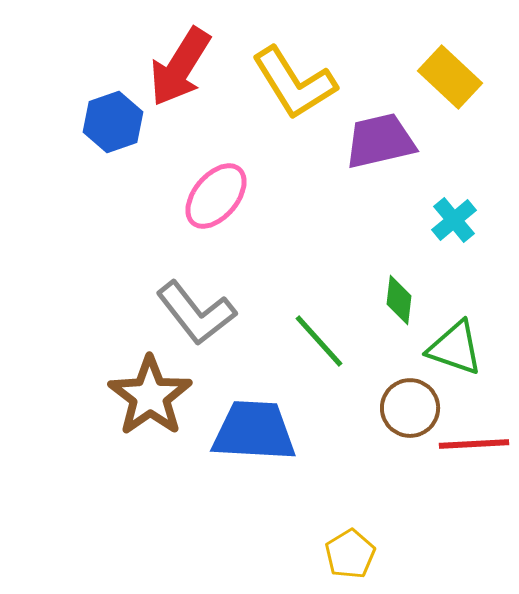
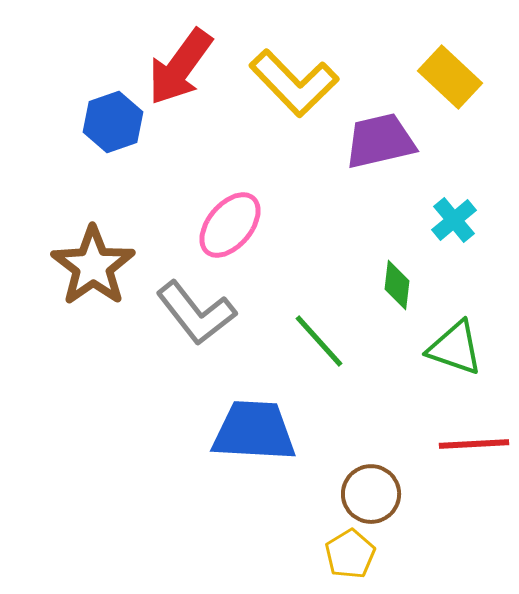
red arrow: rotated 4 degrees clockwise
yellow L-shape: rotated 12 degrees counterclockwise
pink ellipse: moved 14 px right, 29 px down
green diamond: moved 2 px left, 15 px up
brown star: moved 57 px left, 130 px up
brown circle: moved 39 px left, 86 px down
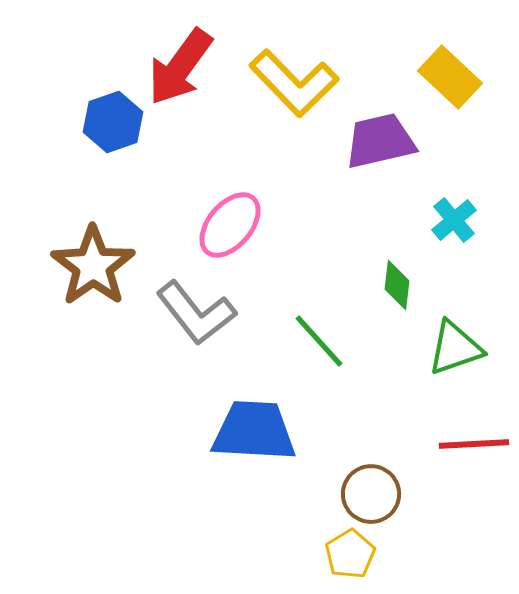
green triangle: rotated 38 degrees counterclockwise
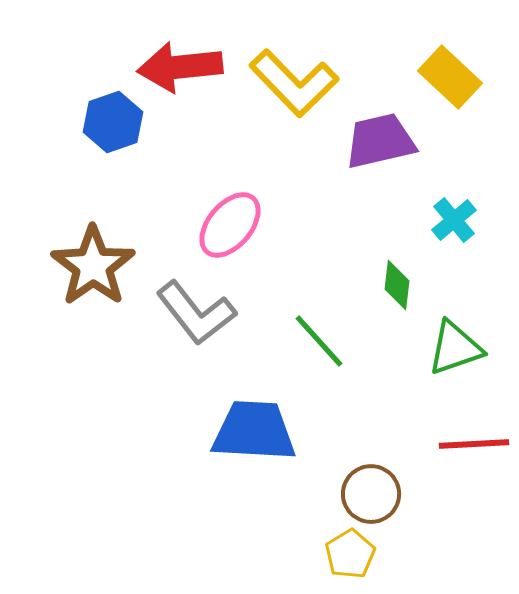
red arrow: rotated 48 degrees clockwise
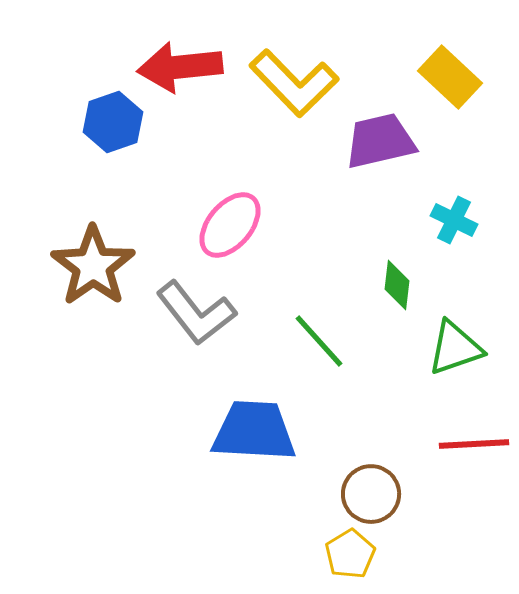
cyan cross: rotated 24 degrees counterclockwise
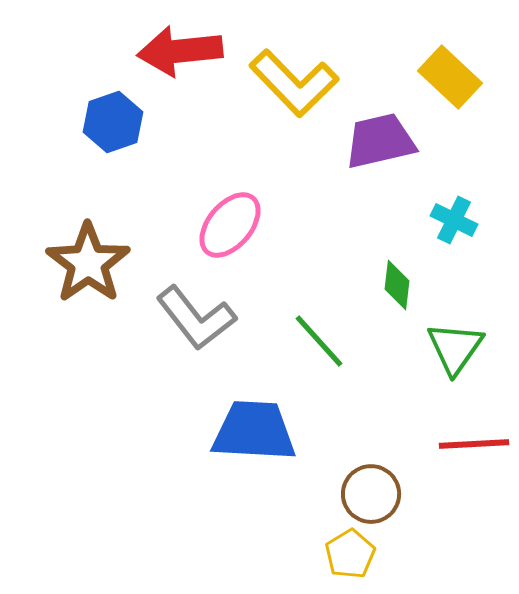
red arrow: moved 16 px up
brown star: moved 5 px left, 3 px up
gray L-shape: moved 5 px down
green triangle: rotated 36 degrees counterclockwise
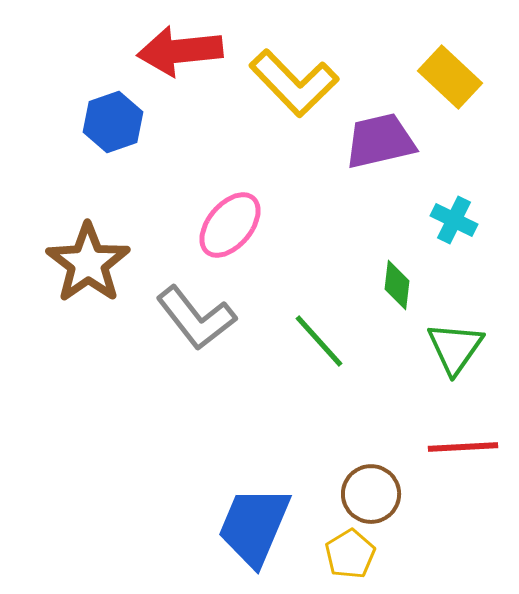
blue trapezoid: moved 95 px down; rotated 70 degrees counterclockwise
red line: moved 11 px left, 3 px down
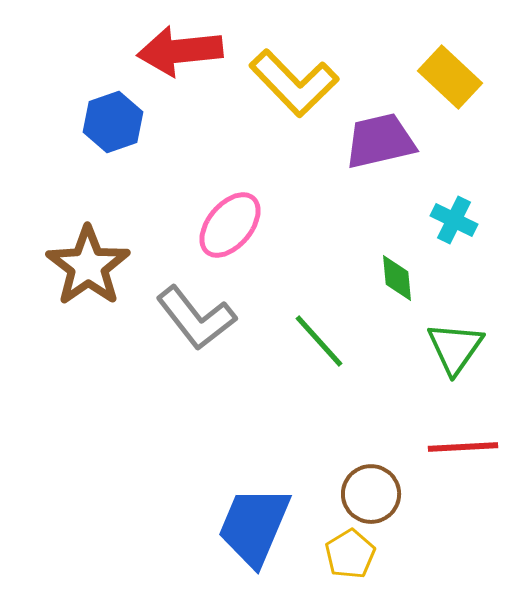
brown star: moved 3 px down
green diamond: moved 7 px up; rotated 12 degrees counterclockwise
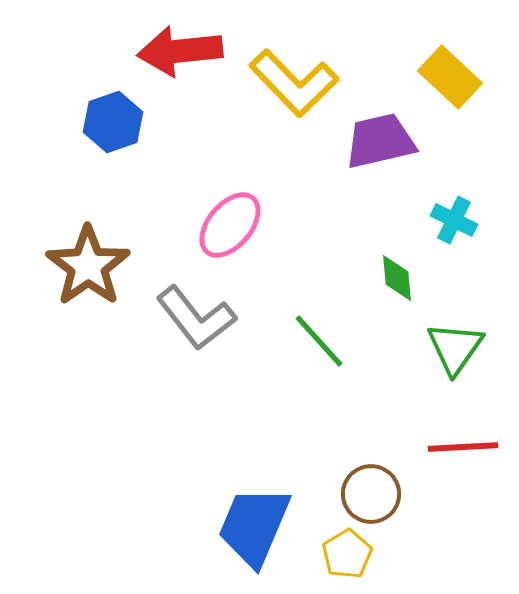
yellow pentagon: moved 3 px left
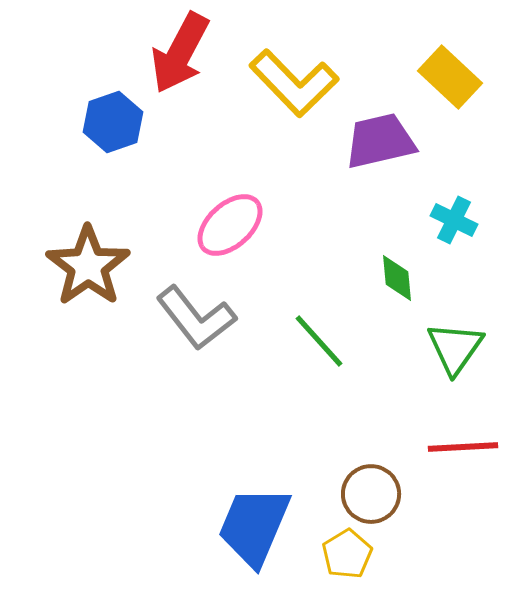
red arrow: moved 2 px down; rotated 56 degrees counterclockwise
pink ellipse: rotated 8 degrees clockwise
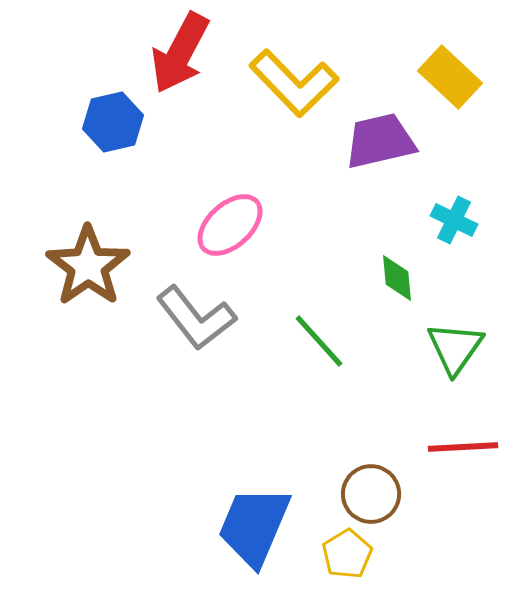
blue hexagon: rotated 6 degrees clockwise
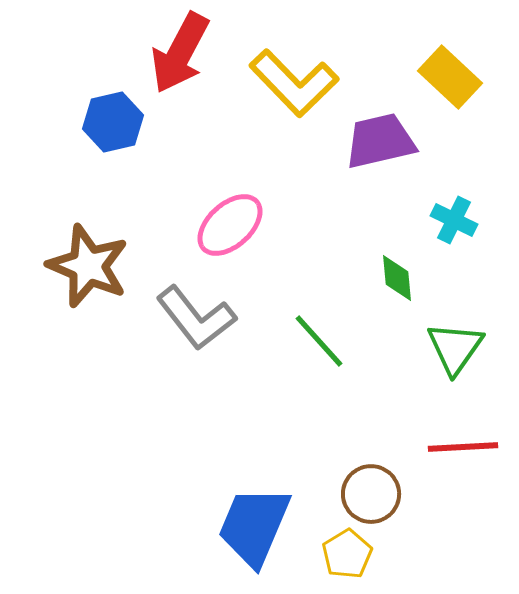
brown star: rotated 14 degrees counterclockwise
